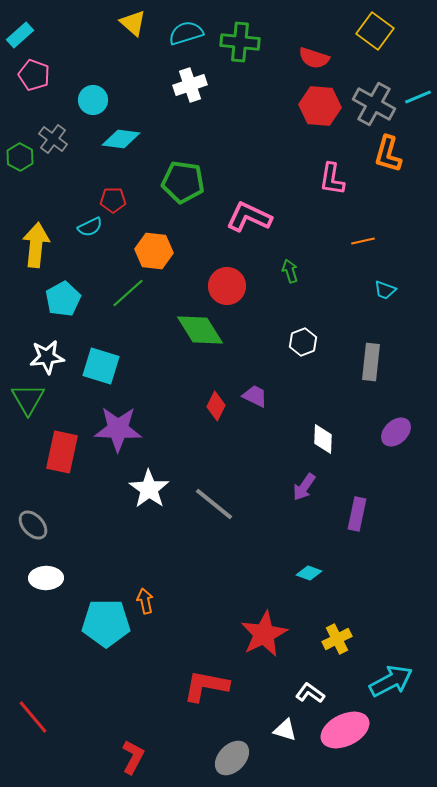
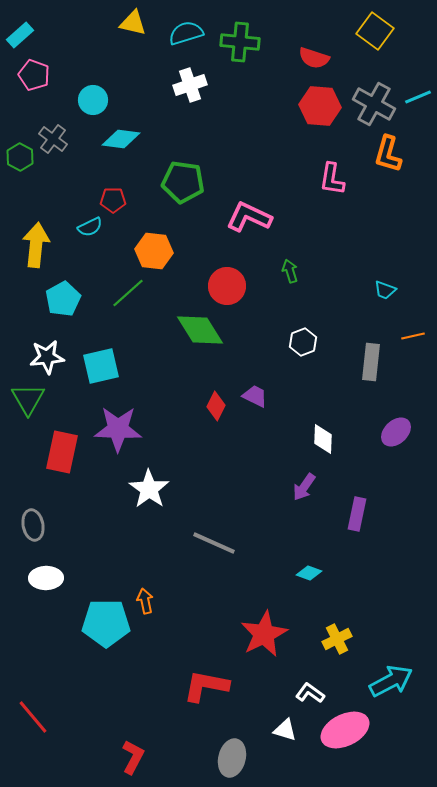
yellow triangle at (133, 23): rotated 28 degrees counterclockwise
orange line at (363, 241): moved 50 px right, 95 px down
cyan square at (101, 366): rotated 30 degrees counterclockwise
gray line at (214, 504): moved 39 px down; rotated 15 degrees counterclockwise
gray ellipse at (33, 525): rotated 32 degrees clockwise
gray ellipse at (232, 758): rotated 30 degrees counterclockwise
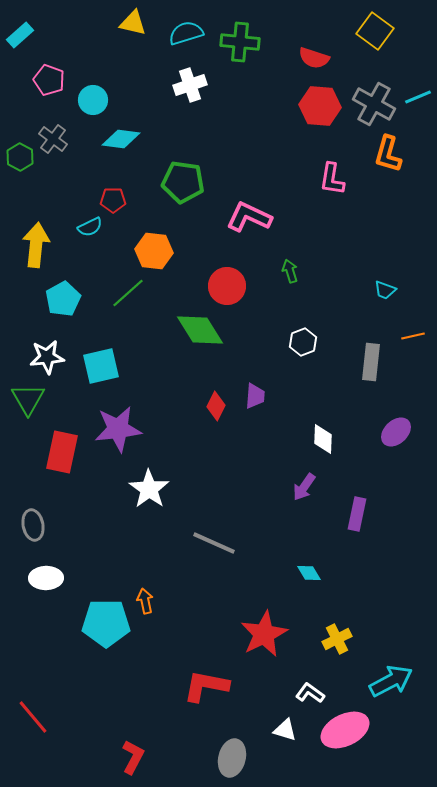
pink pentagon at (34, 75): moved 15 px right, 5 px down
purple trapezoid at (255, 396): rotated 68 degrees clockwise
purple star at (118, 429): rotated 9 degrees counterclockwise
cyan diamond at (309, 573): rotated 40 degrees clockwise
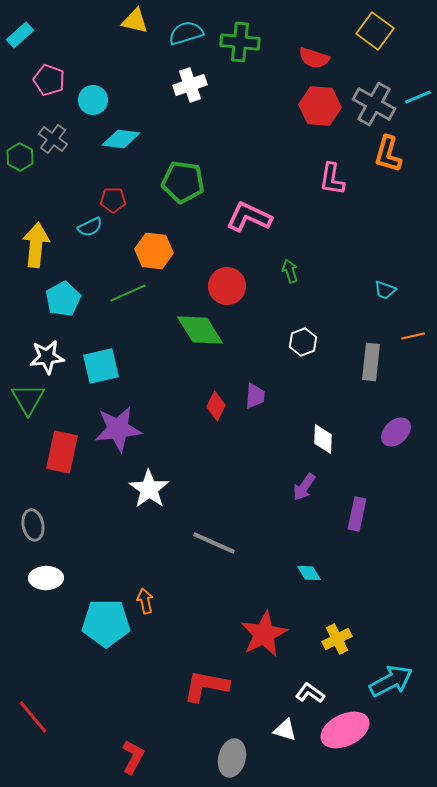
yellow triangle at (133, 23): moved 2 px right, 2 px up
green line at (128, 293): rotated 18 degrees clockwise
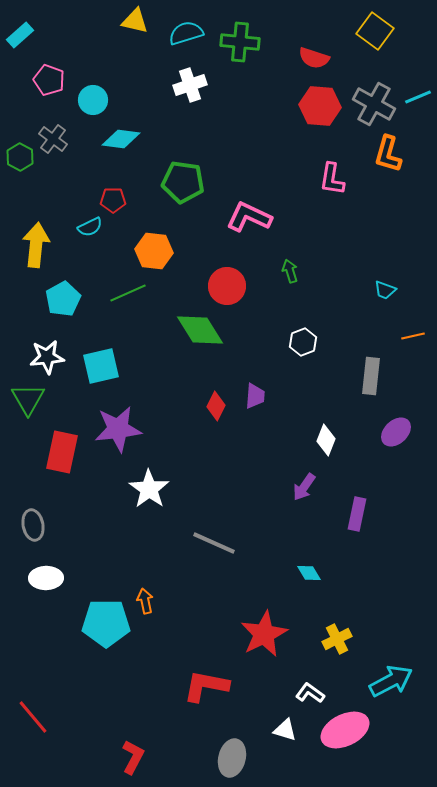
gray rectangle at (371, 362): moved 14 px down
white diamond at (323, 439): moved 3 px right, 1 px down; rotated 20 degrees clockwise
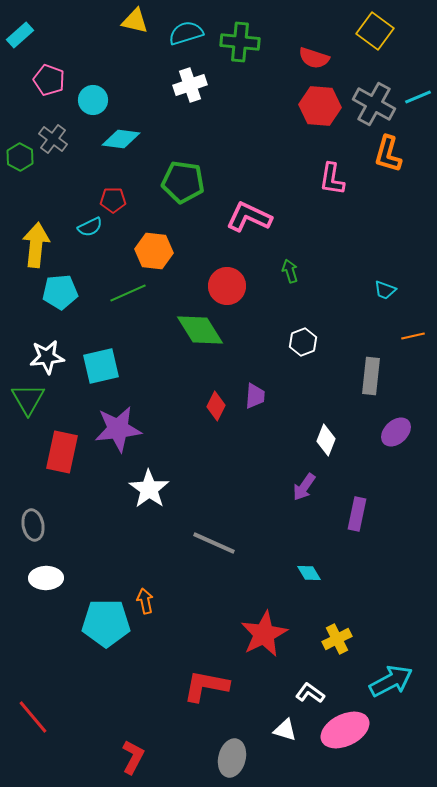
cyan pentagon at (63, 299): moved 3 px left, 7 px up; rotated 24 degrees clockwise
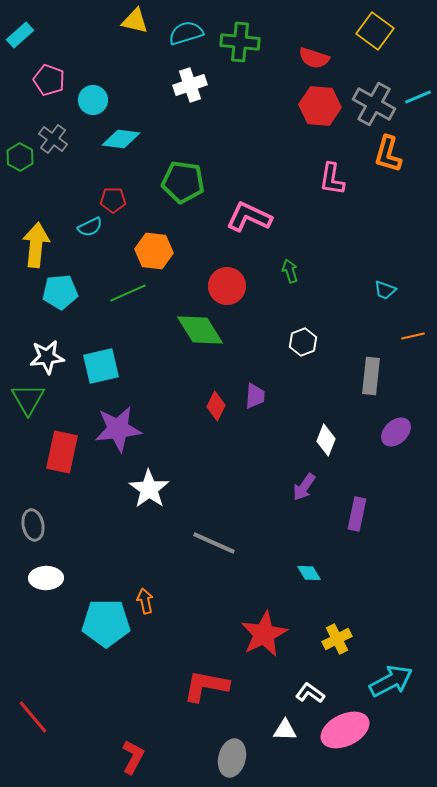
white triangle at (285, 730): rotated 15 degrees counterclockwise
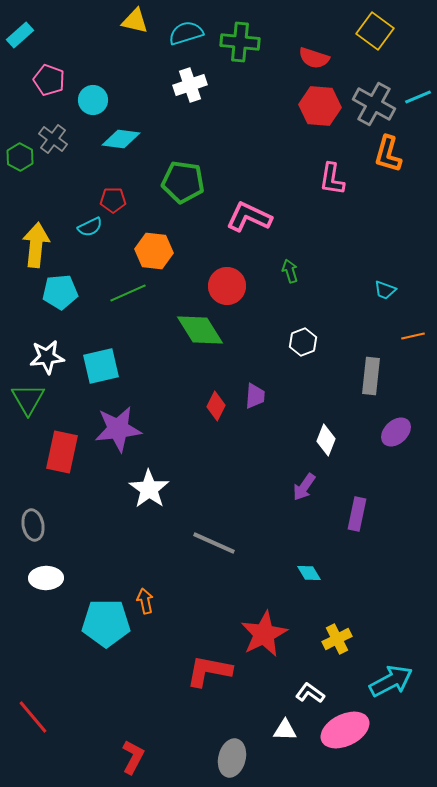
red L-shape at (206, 686): moved 3 px right, 15 px up
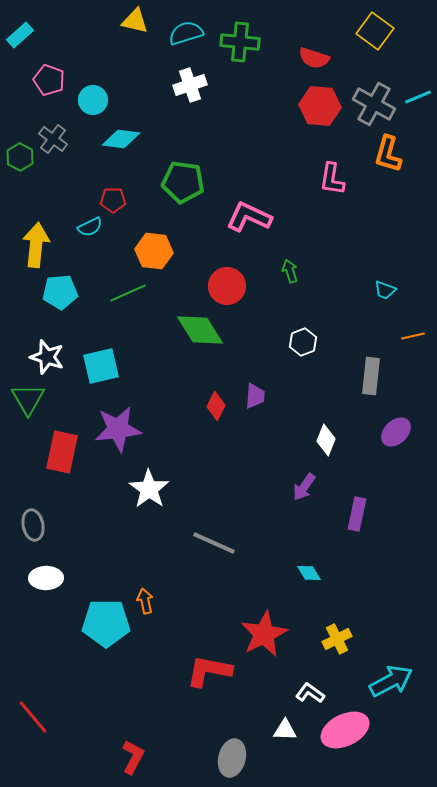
white star at (47, 357): rotated 24 degrees clockwise
